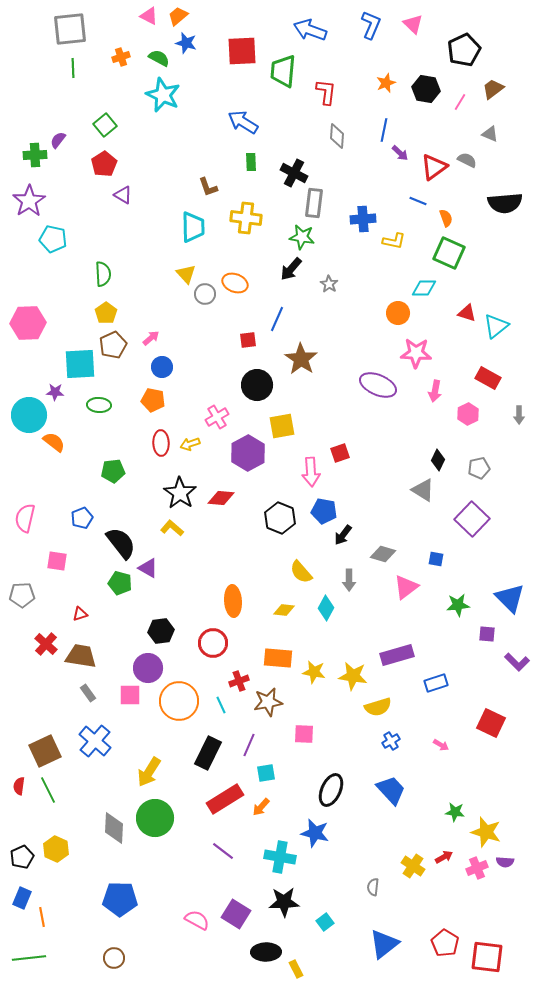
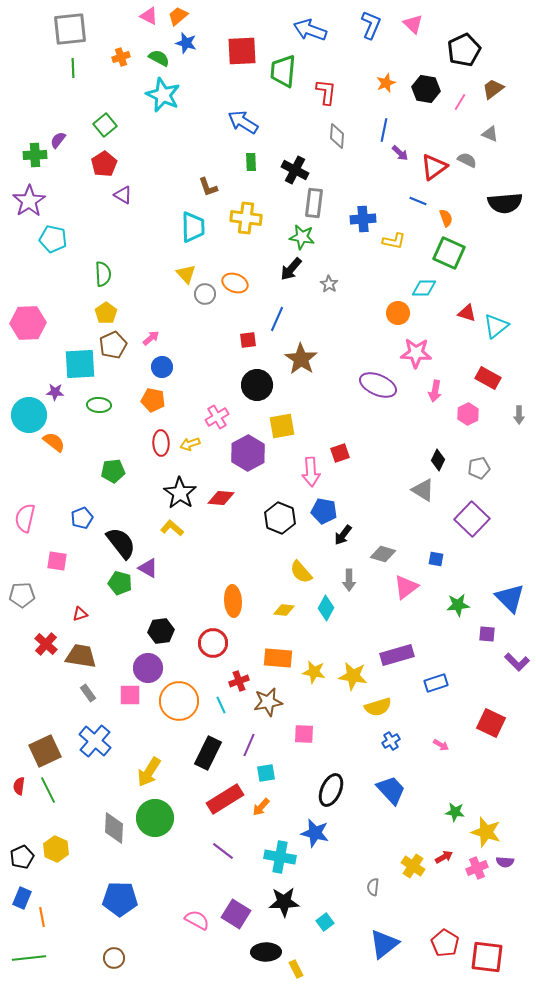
black cross at (294, 173): moved 1 px right, 3 px up
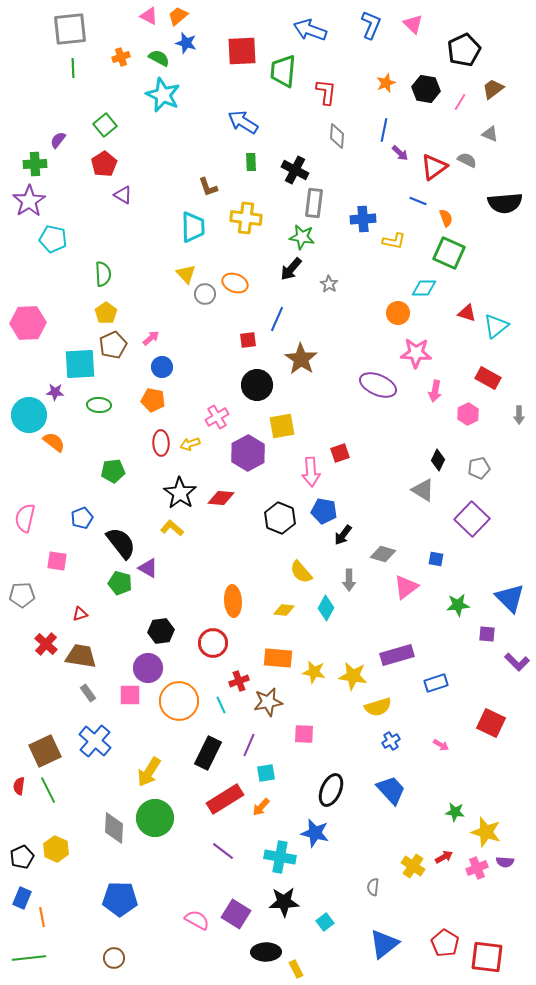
green cross at (35, 155): moved 9 px down
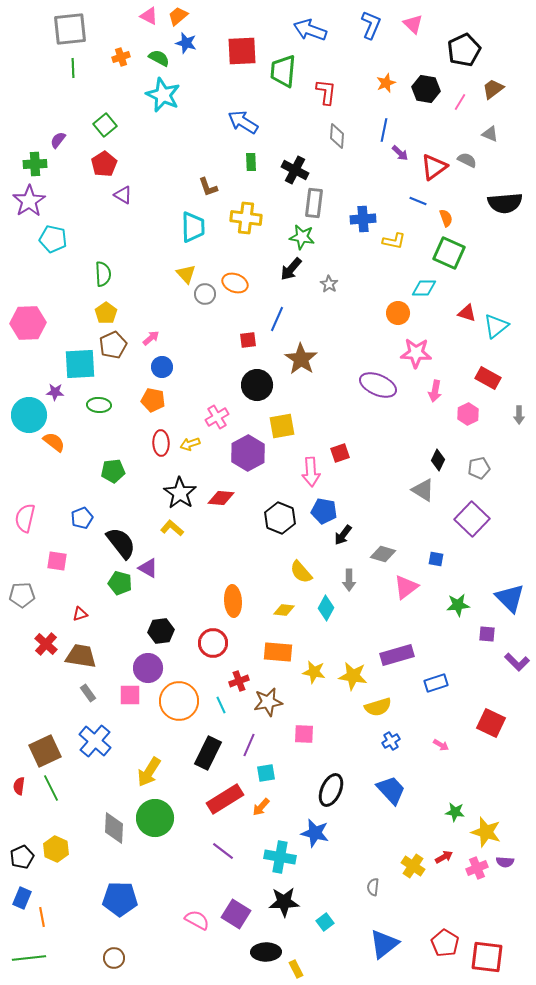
orange rectangle at (278, 658): moved 6 px up
green line at (48, 790): moved 3 px right, 2 px up
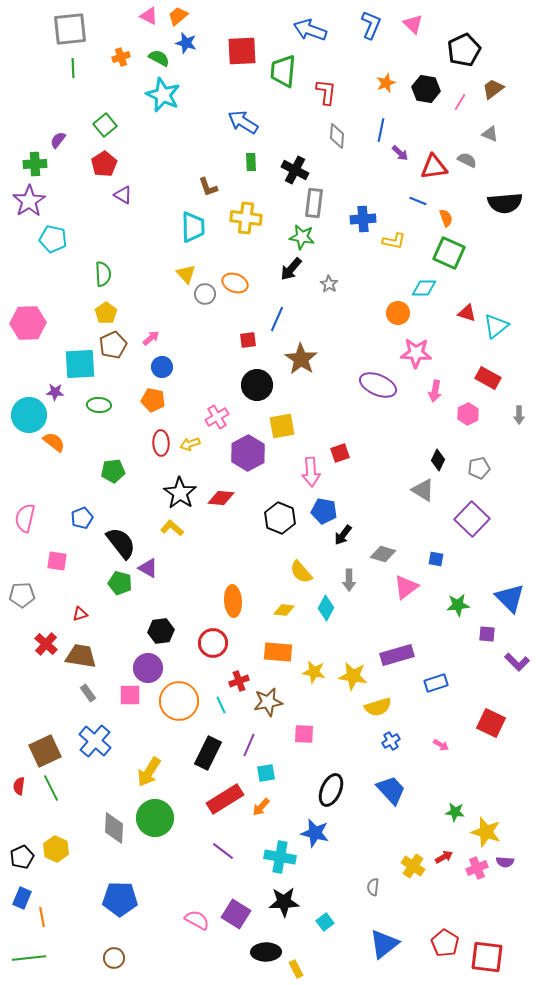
blue line at (384, 130): moved 3 px left
red triangle at (434, 167): rotated 28 degrees clockwise
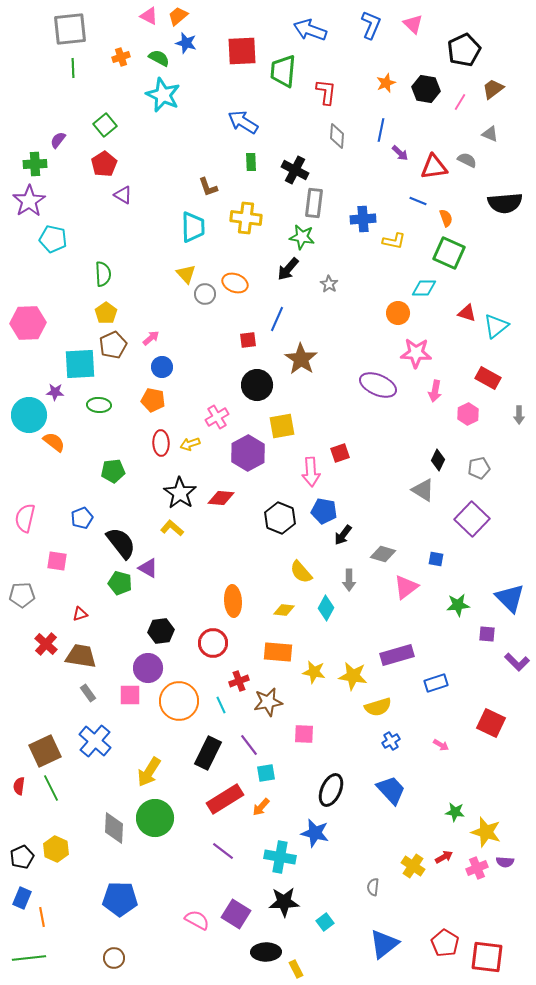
black arrow at (291, 269): moved 3 px left
purple line at (249, 745): rotated 60 degrees counterclockwise
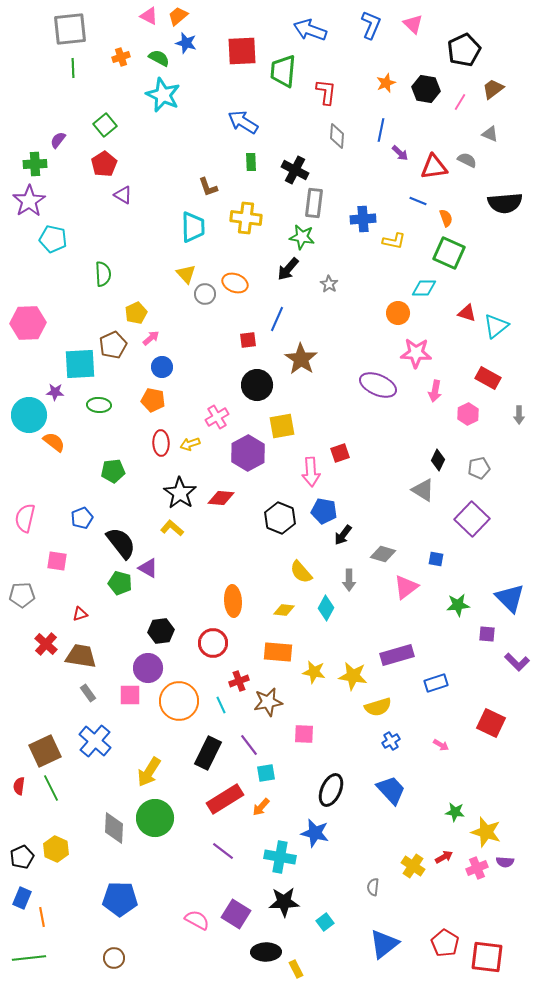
yellow pentagon at (106, 313): moved 30 px right; rotated 10 degrees clockwise
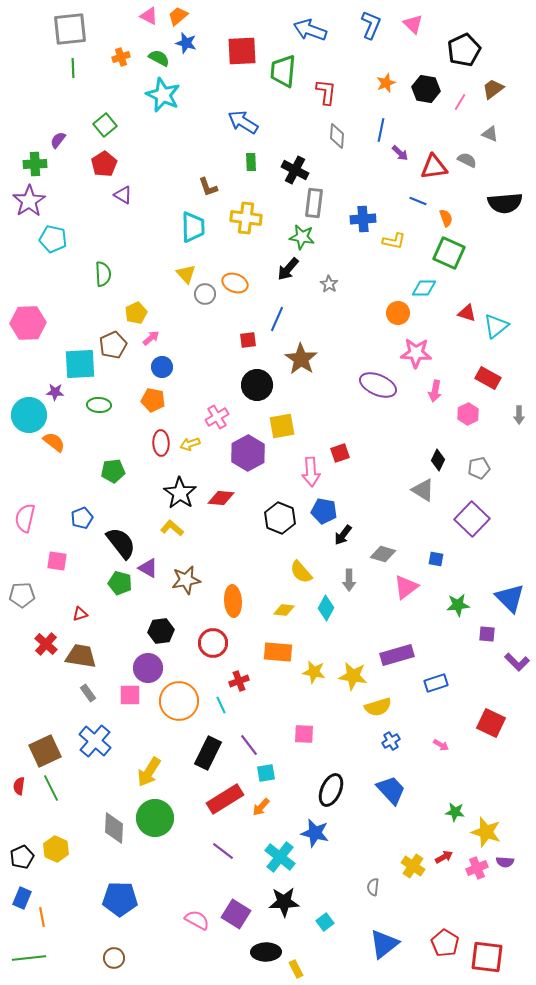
brown star at (268, 702): moved 82 px left, 122 px up
cyan cross at (280, 857): rotated 28 degrees clockwise
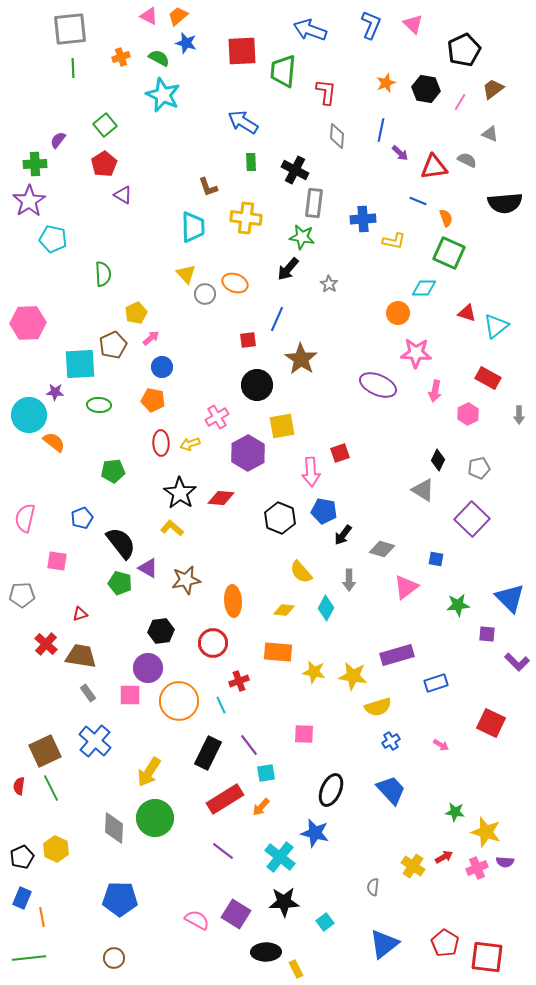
gray diamond at (383, 554): moved 1 px left, 5 px up
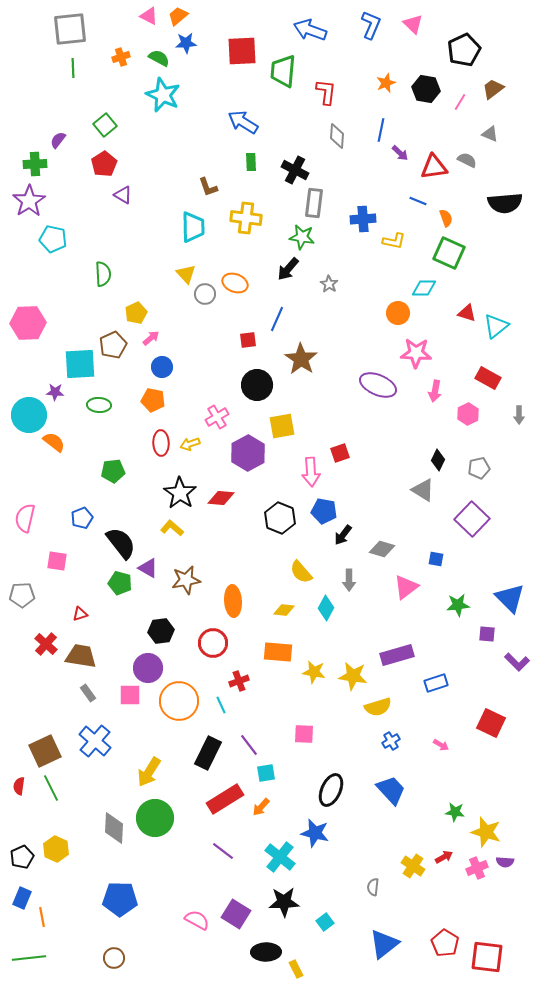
blue star at (186, 43): rotated 20 degrees counterclockwise
